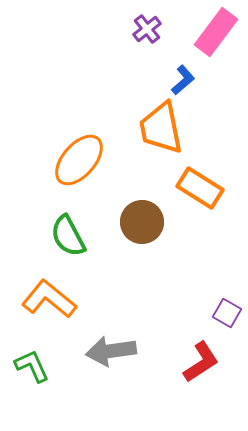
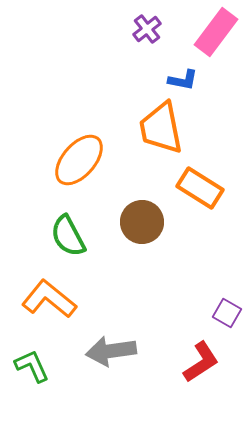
blue L-shape: rotated 52 degrees clockwise
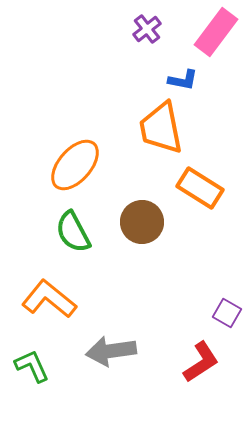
orange ellipse: moved 4 px left, 5 px down
green semicircle: moved 5 px right, 4 px up
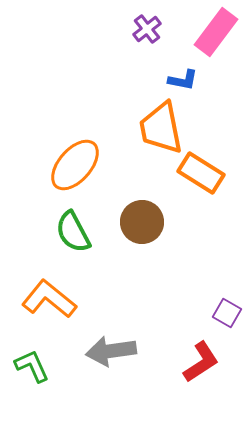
orange rectangle: moved 1 px right, 15 px up
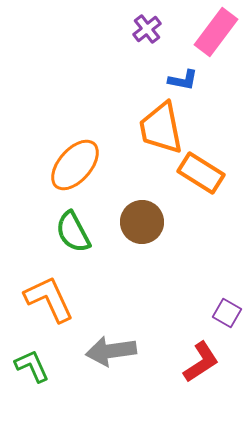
orange L-shape: rotated 26 degrees clockwise
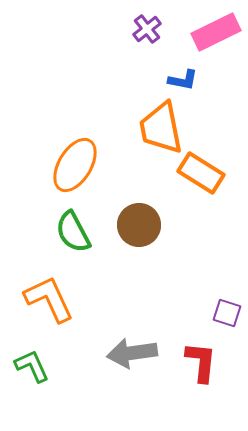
pink rectangle: rotated 27 degrees clockwise
orange ellipse: rotated 10 degrees counterclockwise
brown circle: moved 3 px left, 3 px down
purple square: rotated 12 degrees counterclockwise
gray arrow: moved 21 px right, 2 px down
red L-shape: rotated 51 degrees counterclockwise
